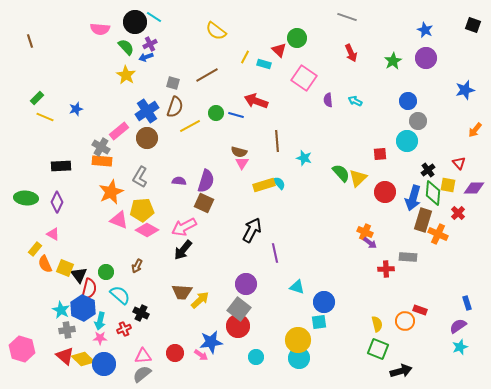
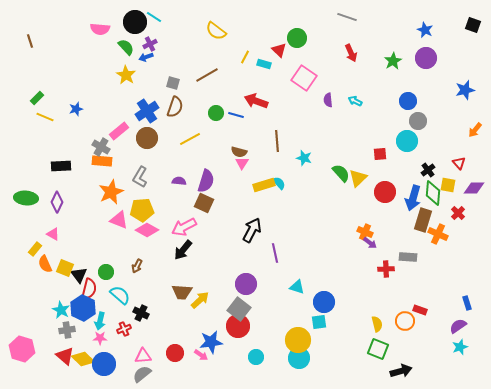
yellow line at (190, 126): moved 13 px down
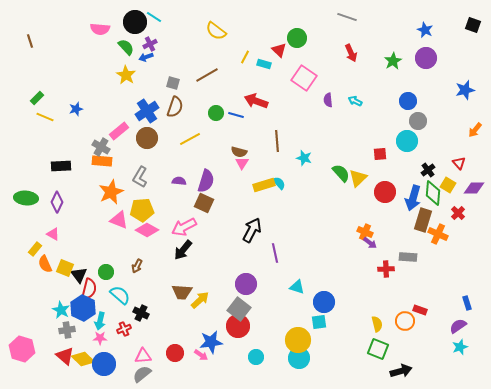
yellow square at (448, 185): rotated 21 degrees clockwise
